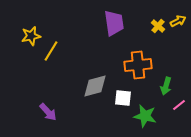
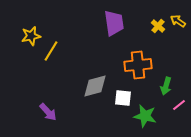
yellow arrow: rotated 119 degrees counterclockwise
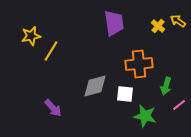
orange cross: moved 1 px right, 1 px up
white square: moved 2 px right, 4 px up
purple arrow: moved 5 px right, 4 px up
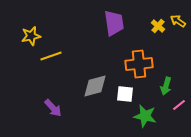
yellow line: moved 5 px down; rotated 40 degrees clockwise
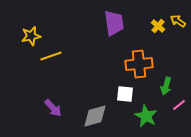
gray diamond: moved 30 px down
green star: moved 1 px right; rotated 15 degrees clockwise
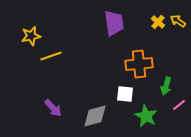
yellow cross: moved 4 px up
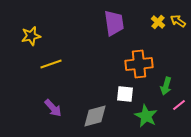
yellow line: moved 8 px down
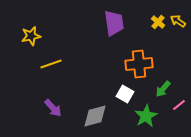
green arrow: moved 3 px left, 3 px down; rotated 24 degrees clockwise
white square: rotated 24 degrees clockwise
green star: rotated 15 degrees clockwise
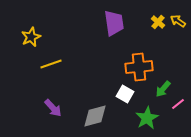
yellow star: moved 1 px down; rotated 12 degrees counterclockwise
orange cross: moved 3 px down
pink line: moved 1 px left, 1 px up
green star: moved 1 px right, 2 px down
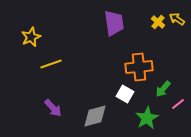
yellow arrow: moved 1 px left, 2 px up
